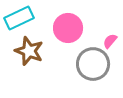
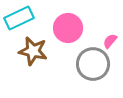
brown star: moved 4 px right; rotated 8 degrees counterclockwise
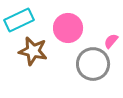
cyan rectangle: moved 2 px down
pink semicircle: moved 1 px right
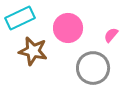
cyan rectangle: moved 1 px right, 2 px up
pink semicircle: moved 6 px up
gray circle: moved 4 px down
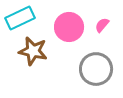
pink circle: moved 1 px right, 1 px up
pink semicircle: moved 9 px left, 10 px up
gray circle: moved 3 px right, 1 px down
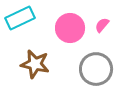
pink circle: moved 1 px right, 1 px down
brown star: moved 2 px right, 13 px down
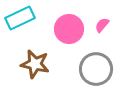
pink circle: moved 1 px left, 1 px down
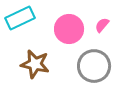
gray circle: moved 2 px left, 3 px up
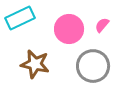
gray circle: moved 1 px left
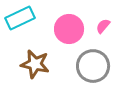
pink semicircle: moved 1 px right, 1 px down
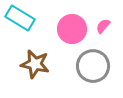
cyan rectangle: rotated 56 degrees clockwise
pink circle: moved 3 px right
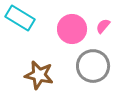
brown star: moved 4 px right, 11 px down
